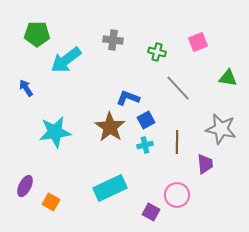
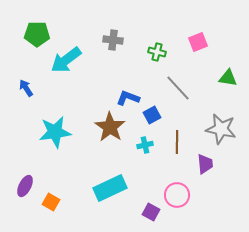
blue square: moved 6 px right, 5 px up
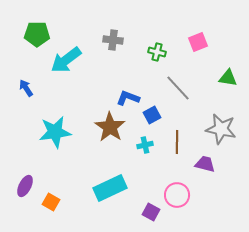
purple trapezoid: rotated 70 degrees counterclockwise
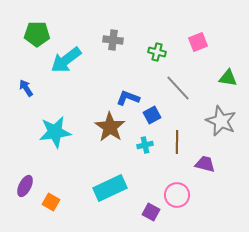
gray star: moved 8 px up; rotated 12 degrees clockwise
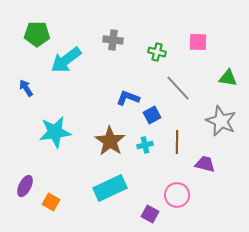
pink square: rotated 24 degrees clockwise
brown star: moved 14 px down
purple square: moved 1 px left, 2 px down
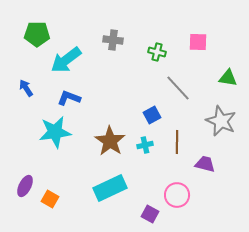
blue L-shape: moved 59 px left
orange square: moved 1 px left, 3 px up
